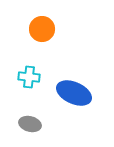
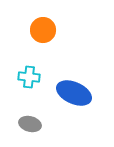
orange circle: moved 1 px right, 1 px down
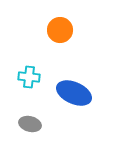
orange circle: moved 17 px right
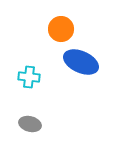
orange circle: moved 1 px right, 1 px up
blue ellipse: moved 7 px right, 31 px up
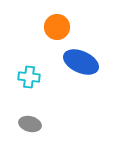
orange circle: moved 4 px left, 2 px up
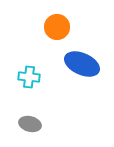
blue ellipse: moved 1 px right, 2 px down
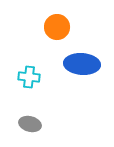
blue ellipse: rotated 20 degrees counterclockwise
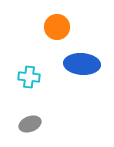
gray ellipse: rotated 35 degrees counterclockwise
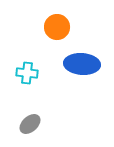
cyan cross: moved 2 px left, 4 px up
gray ellipse: rotated 20 degrees counterclockwise
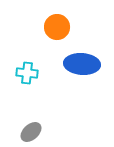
gray ellipse: moved 1 px right, 8 px down
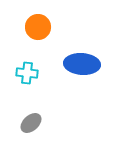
orange circle: moved 19 px left
gray ellipse: moved 9 px up
